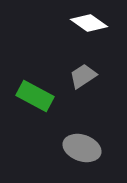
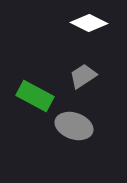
white diamond: rotated 9 degrees counterclockwise
gray ellipse: moved 8 px left, 22 px up
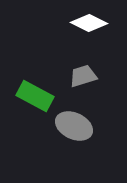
gray trapezoid: rotated 16 degrees clockwise
gray ellipse: rotated 6 degrees clockwise
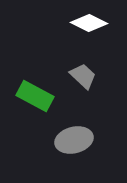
gray trapezoid: rotated 60 degrees clockwise
gray ellipse: moved 14 px down; rotated 39 degrees counterclockwise
